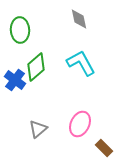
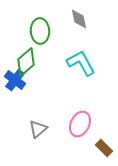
green ellipse: moved 20 px right, 1 px down
green diamond: moved 10 px left, 5 px up
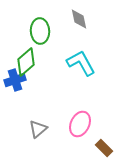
blue cross: rotated 35 degrees clockwise
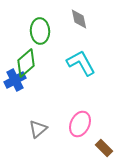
green diamond: moved 1 px down
blue cross: rotated 10 degrees counterclockwise
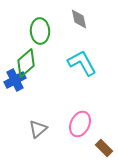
cyan L-shape: moved 1 px right
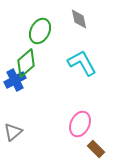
green ellipse: rotated 30 degrees clockwise
gray triangle: moved 25 px left, 3 px down
brown rectangle: moved 8 px left, 1 px down
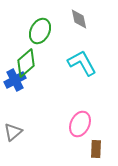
brown rectangle: rotated 48 degrees clockwise
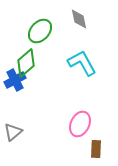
green ellipse: rotated 15 degrees clockwise
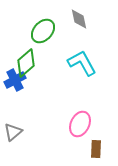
green ellipse: moved 3 px right
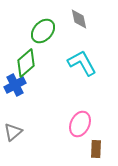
blue cross: moved 5 px down
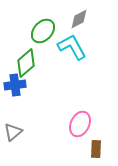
gray diamond: rotated 75 degrees clockwise
cyan L-shape: moved 10 px left, 16 px up
blue cross: rotated 20 degrees clockwise
